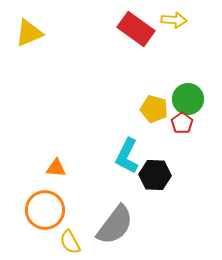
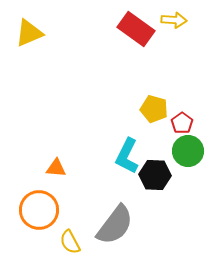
green circle: moved 52 px down
orange circle: moved 6 px left
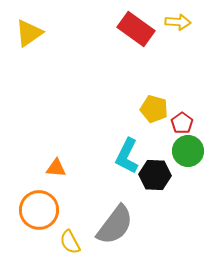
yellow arrow: moved 4 px right, 2 px down
yellow triangle: rotated 12 degrees counterclockwise
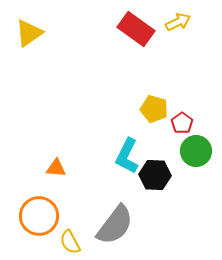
yellow arrow: rotated 30 degrees counterclockwise
green circle: moved 8 px right
orange circle: moved 6 px down
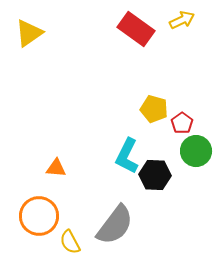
yellow arrow: moved 4 px right, 2 px up
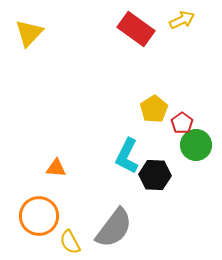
yellow triangle: rotated 12 degrees counterclockwise
yellow pentagon: rotated 24 degrees clockwise
green circle: moved 6 px up
gray semicircle: moved 1 px left, 3 px down
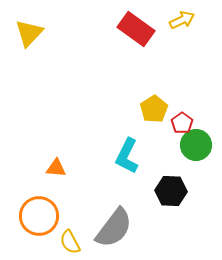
black hexagon: moved 16 px right, 16 px down
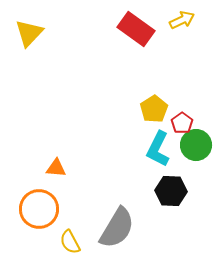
cyan L-shape: moved 31 px right, 7 px up
orange circle: moved 7 px up
gray semicircle: moved 3 px right; rotated 6 degrees counterclockwise
